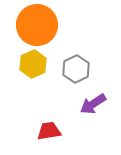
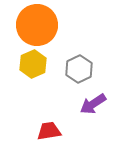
gray hexagon: moved 3 px right
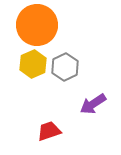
gray hexagon: moved 14 px left, 2 px up
red trapezoid: rotated 10 degrees counterclockwise
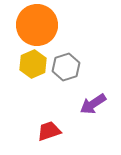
gray hexagon: moved 1 px right; rotated 8 degrees clockwise
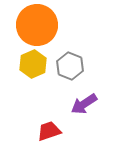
gray hexagon: moved 4 px right, 1 px up; rotated 20 degrees counterclockwise
purple arrow: moved 9 px left
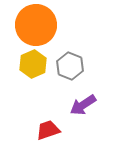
orange circle: moved 1 px left
purple arrow: moved 1 px left, 1 px down
red trapezoid: moved 1 px left, 1 px up
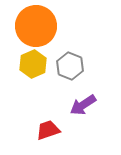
orange circle: moved 1 px down
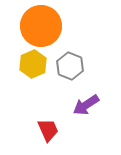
orange circle: moved 5 px right
purple arrow: moved 3 px right
red trapezoid: rotated 85 degrees clockwise
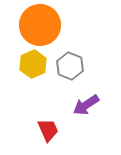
orange circle: moved 1 px left, 1 px up
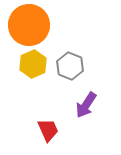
orange circle: moved 11 px left
purple arrow: rotated 24 degrees counterclockwise
